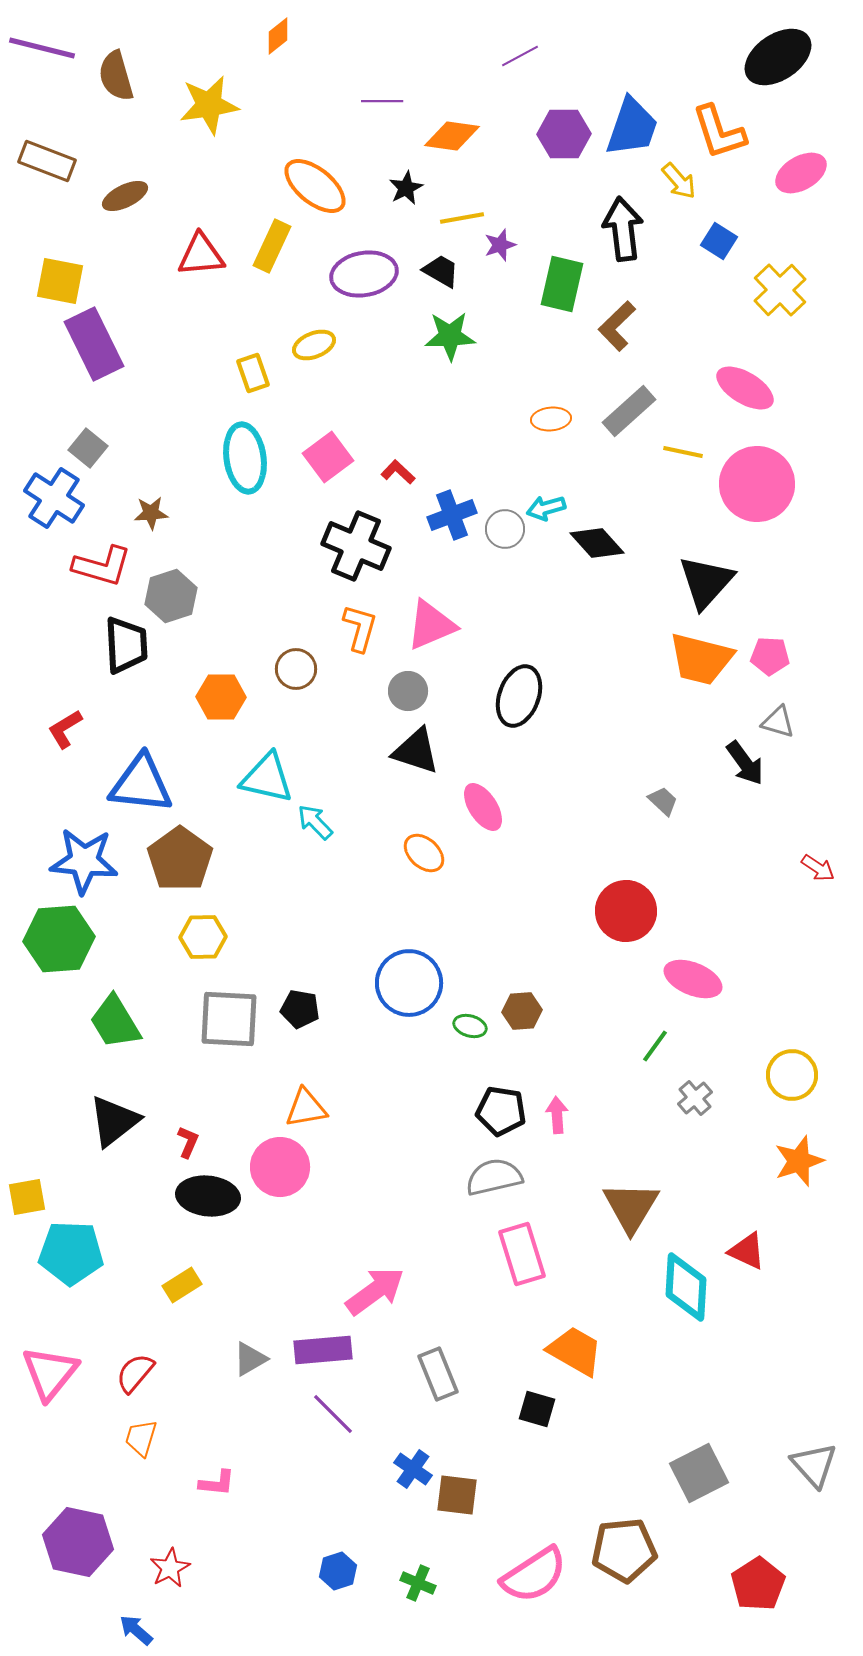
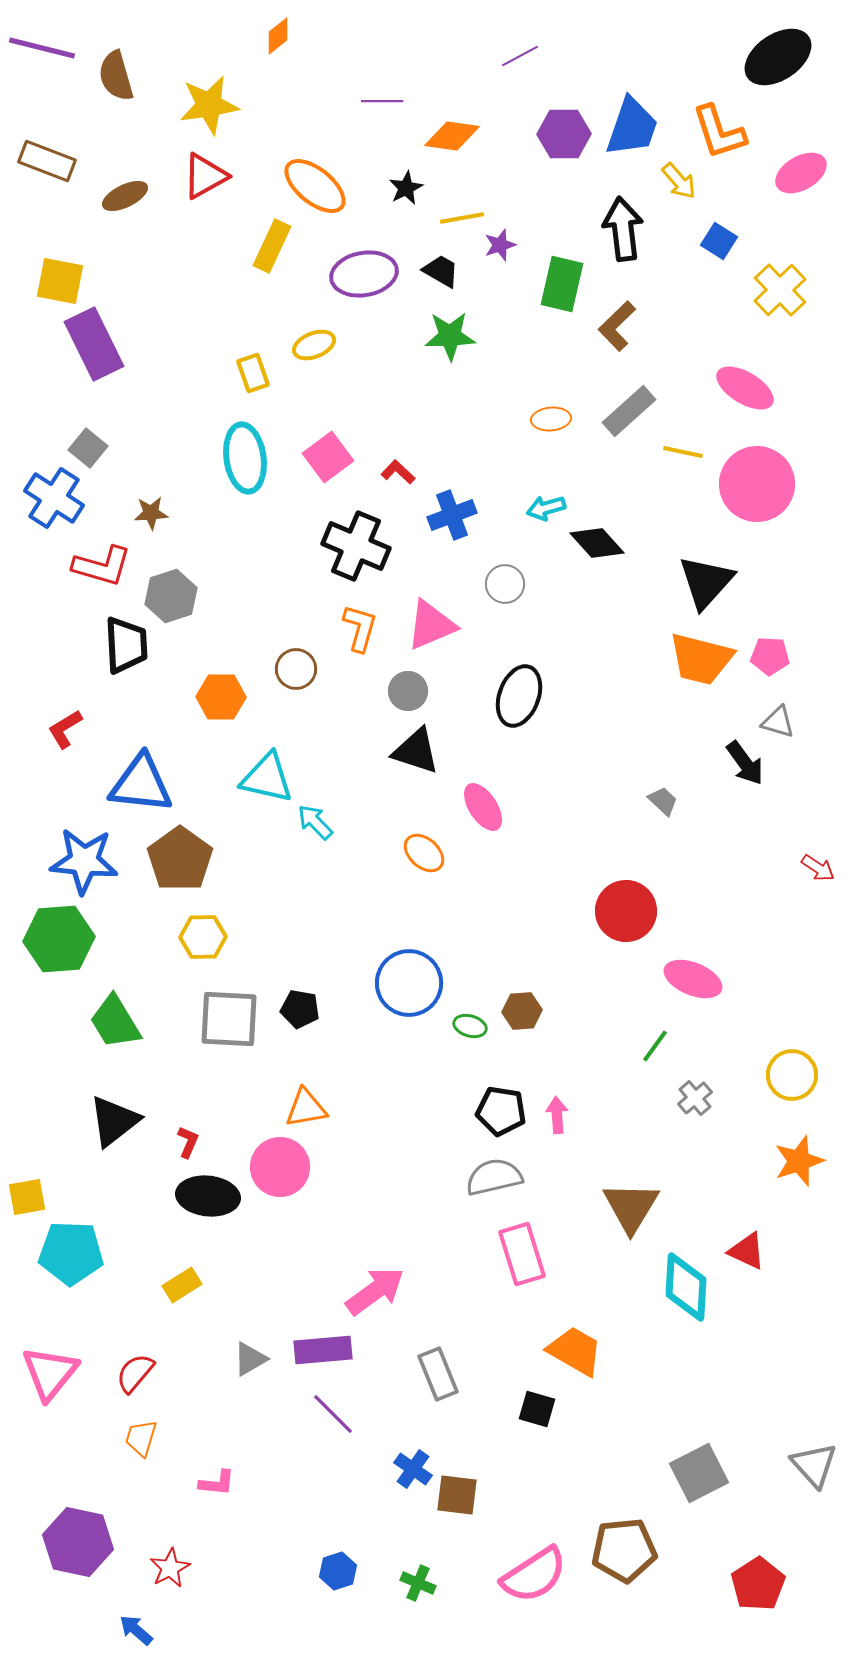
red triangle at (201, 255): moved 4 px right, 79 px up; rotated 24 degrees counterclockwise
gray circle at (505, 529): moved 55 px down
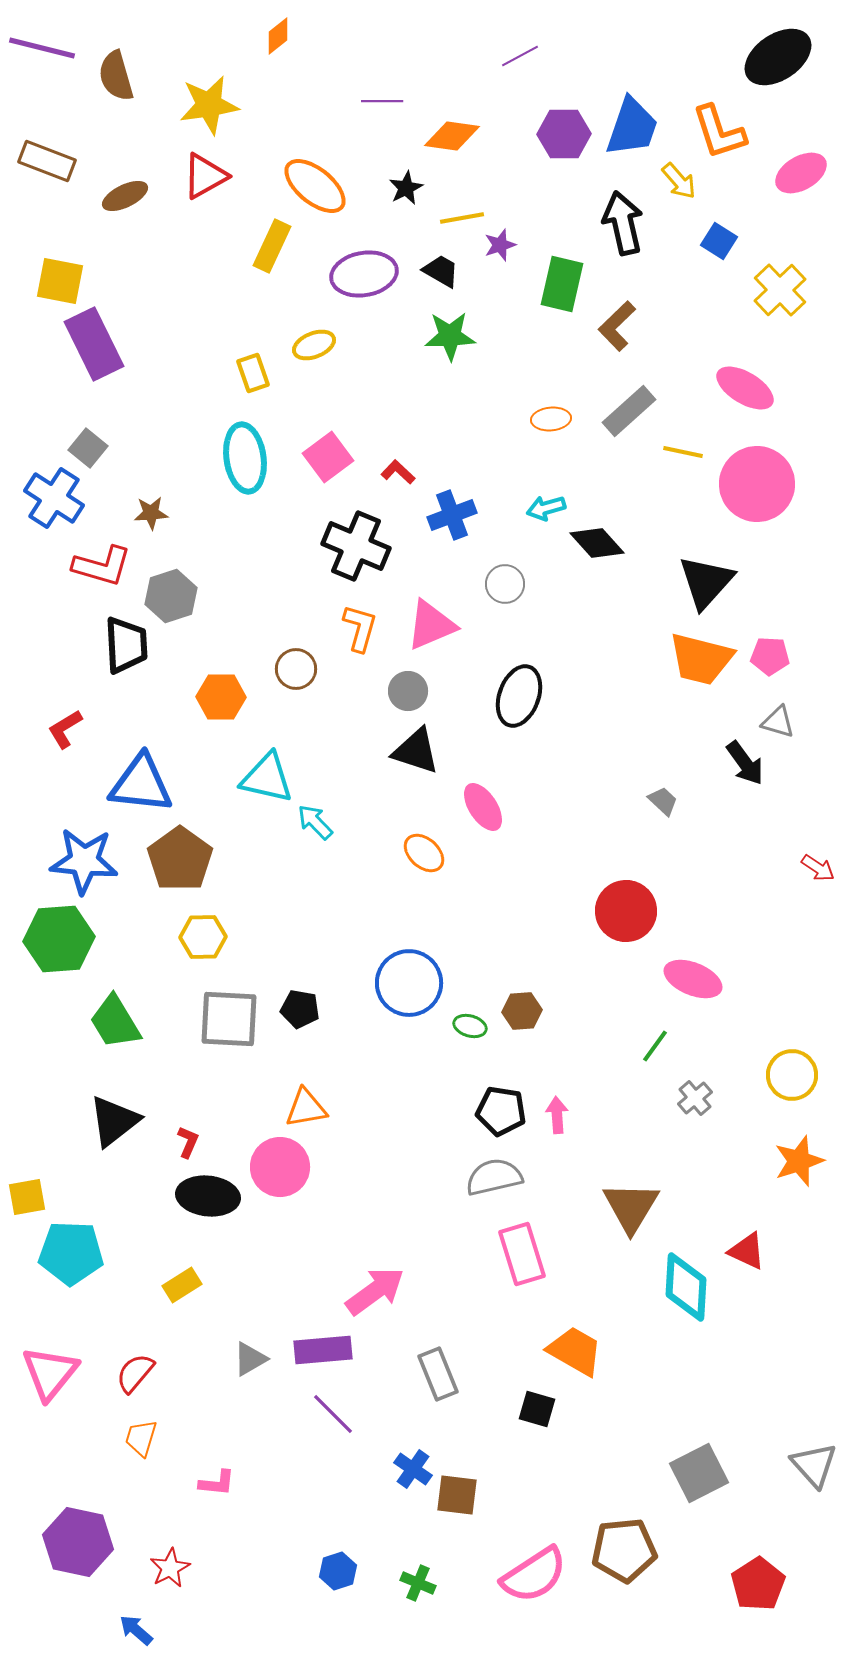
black arrow at (623, 229): moved 6 px up; rotated 6 degrees counterclockwise
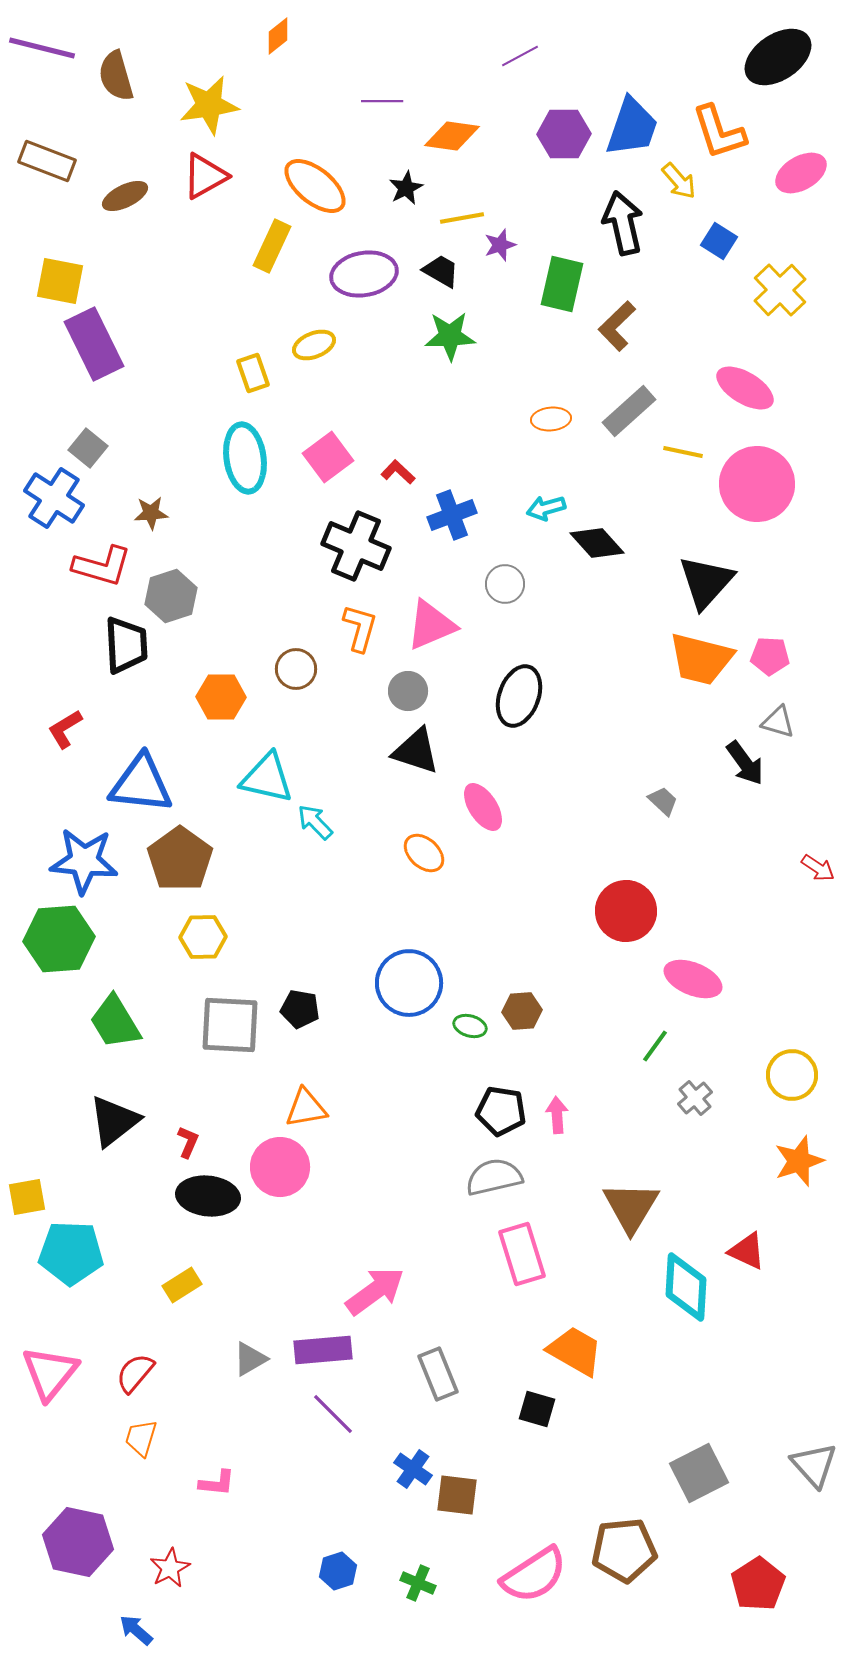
gray square at (229, 1019): moved 1 px right, 6 px down
